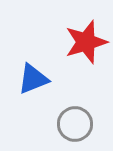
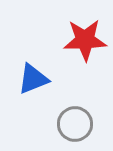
red star: moved 1 px left, 2 px up; rotated 15 degrees clockwise
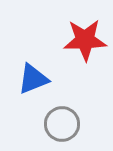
gray circle: moved 13 px left
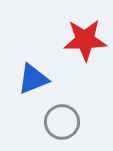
gray circle: moved 2 px up
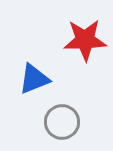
blue triangle: moved 1 px right
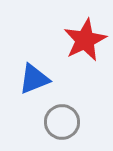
red star: rotated 24 degrees counterclockwise
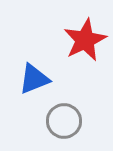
gray circle: moved 2 px right, 1 px up
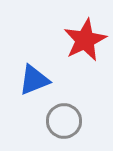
blue triangle: moved 1 px down
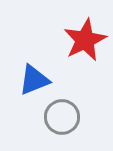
gray circle: moved 2 px left, 4 px up
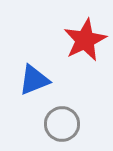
gray circle: moved 7 px down
